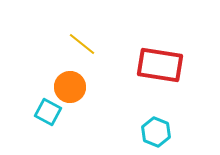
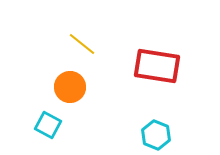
red rectangle: moved 3 px left, 1 px down
cyan square: moved 13 px down
cyan hexagon: moved 3 px down
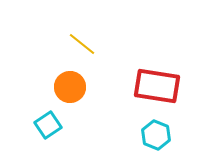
red rectangle: moved 20 px down
cyan square: rotated 28 degrees clockwise
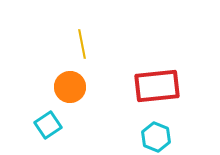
yellow line: rotated 40 degrees clockwise
red rectangle: rotated 15 degrees counterclockwise
cyan hexagon: moved 2 px down
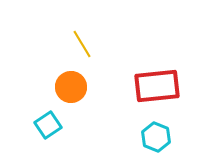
yellow line: rotated 20 degrees counterclockwise
orange circle: moved 1 px right
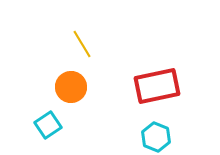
red rectangle: rotated 6 degrees counterclockwise
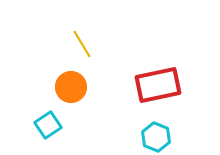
red rectangle: moved 1 px right, 1 px up
